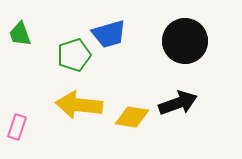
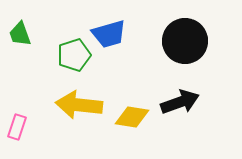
black arrow: moved 2 px right, 1 px up
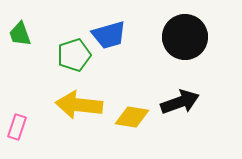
blue trapezoid: moved 1 px down
black circle: moved 4 px up
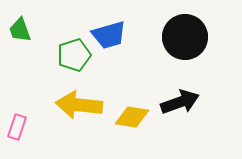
green trapezoid: moved 4 px up
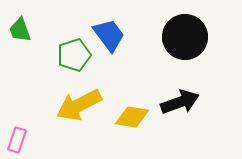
blue trapezoid: rotated 111 degrees counterclockwise
yellow arrow: rotated 33 degrees counterclockwise
pink rectangle: moved 13 px down
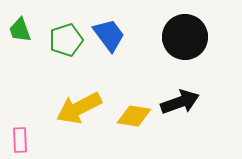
green pentagon: moved 8 px left, 15 px up
yellow arrow: moved 3 px down
yellow diamond: moved 2 px right, 1 px up
pink rectangle: moved 3 px right; rotated 20 degrees counterclockwise
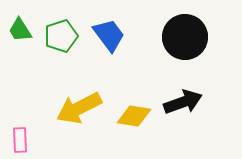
green trapezoid: rotated 12 degrees counterclockwise
green pentagon: moved 5 px left, 4 px up
black arrow: moved 3 px right
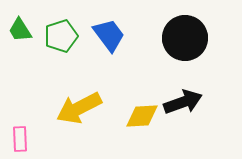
black circle: moved 1 px down
yellow diamond: moved 8 px right; rotated 12 degrees counterclockwise
pink rectangle: moved 1 px up
